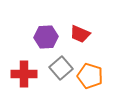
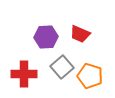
gray square: moved 1 px right, 1 px up
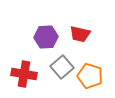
red trapezoid: rotated 10 degrees counterclockwise
red cross: rotated 10 degrees clockwise
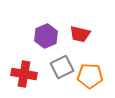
purple hexagon: moved 1 px up; rotated 20 degrees counterclockwise
gray square: rotated 15 degrees clockwise
orange pentagon: rotated 15 degrees counterclockwise
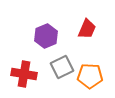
red trapezoid: moved 7 px right, 5 px up; rotated 80 degrees counterclockwise
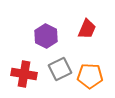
purple hexagon: rotated 10 degrees counterclockwise
gray square: moved 2 px left, 2 px down
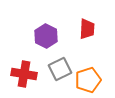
red trapezoid: rotated 20 degrees counterclockwise
orange pentagon: moved 2 px left, 4 px down; rotated 20 degrees counterclockwise
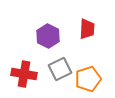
purple hexagon: moved 2 px right
orange pentagon: moved 1 px up
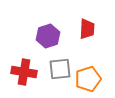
purple hexagon: rotated 15 degrees clockwise
gray square: rotated 20 degrees clockwise
red cross: moved 2 px up
